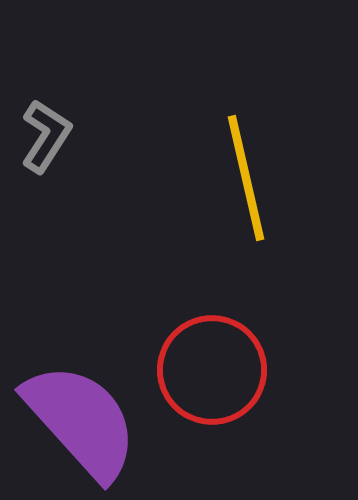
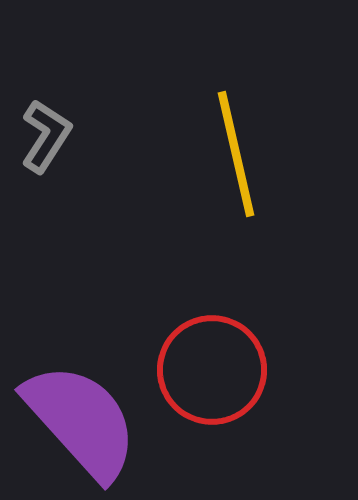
yellow line: moved 10 px left, 24 px up
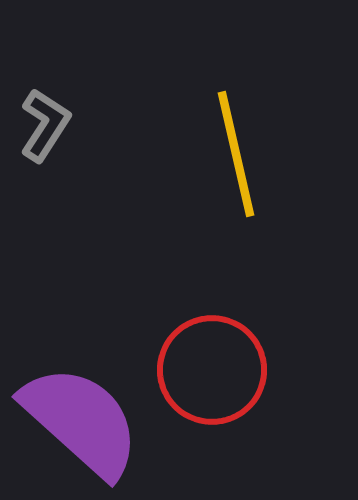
gray L-shape: moved 1 px left, 11 px up
purple semicircle: rotated 6 degrees counterclockwise
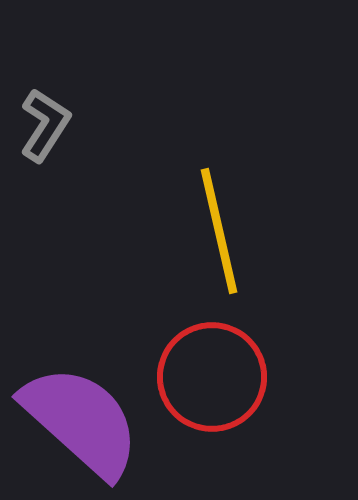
yellow line: moved 17 px left, 77 px down
red circle: moved 7 px down
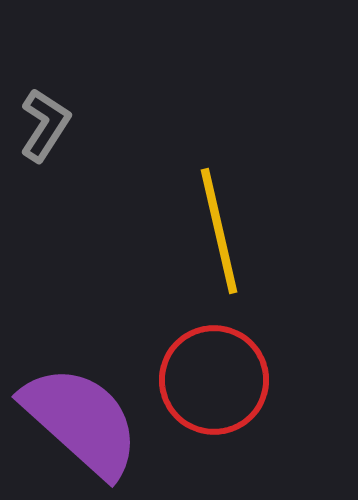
red circle: moved 2 px right, 3 px down
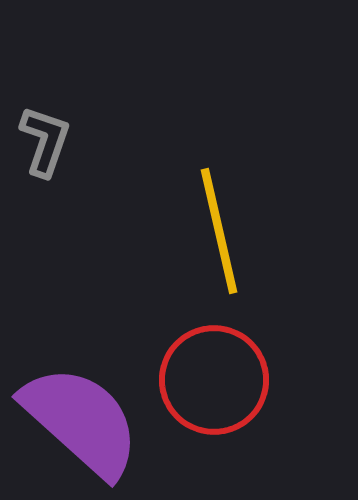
gray L-shape: moved 16 px down; rotated 14 degrees counterclockwise
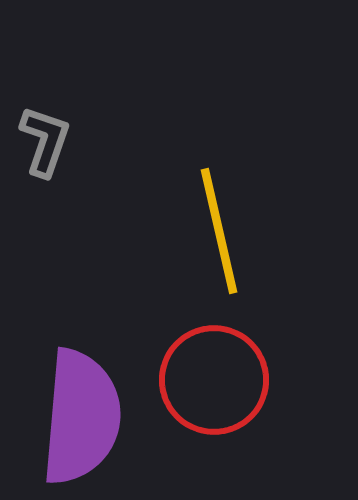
purple semicircle: moved 4 px up; rotated 53 degrees clockwise
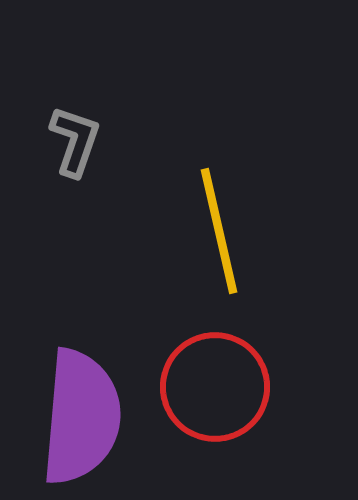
gray L-shape: moved 30 px right
red circle: moved 1 px right, 7 px down
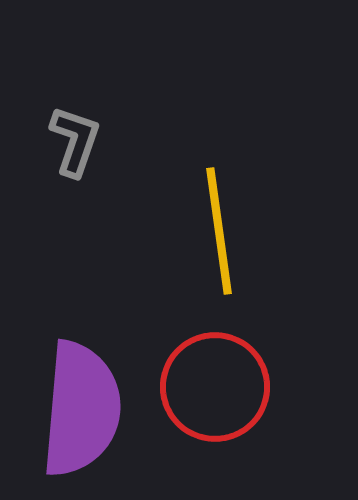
yellow line: rotated 5 degrees clockwise
purple semicircle: moved 8 px up
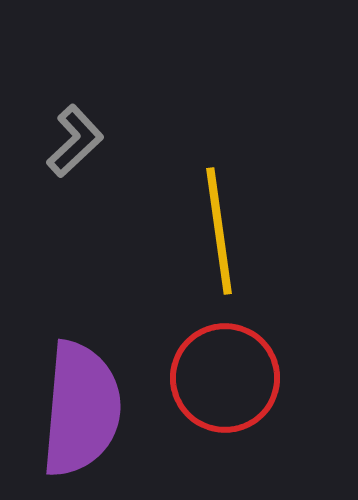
gray L-shape: rotated 28 degrees clockwise
red circle: moved 10 px right, 9 px up
